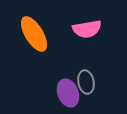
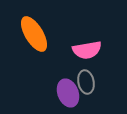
pink semicircle: moved 21 px down
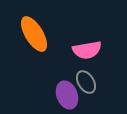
gray ellipse: rotated 20 degrees counterclockwise
purple ellipse: moved 1 px left, 2 px down
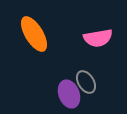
pink semicircle: moved 11 px right, 12 px up
purple ellipse: moved 2 px right, 1 px up
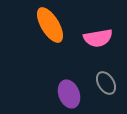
orange ellipse: moved 16 px right, 9 px up
gray ellipse: moved 20 px right, 1 px down
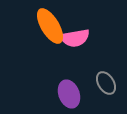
orange ellipse: moved 1 px down
pink semicircle: moved 23 px left
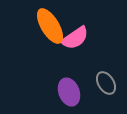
pink semicircle: rotated 24 degrees counterclockwise
purple ellipse: moved 2 px up
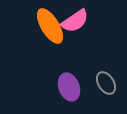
pink semicircle: moved 17 px up
purple ellipse: moved 5 px up
